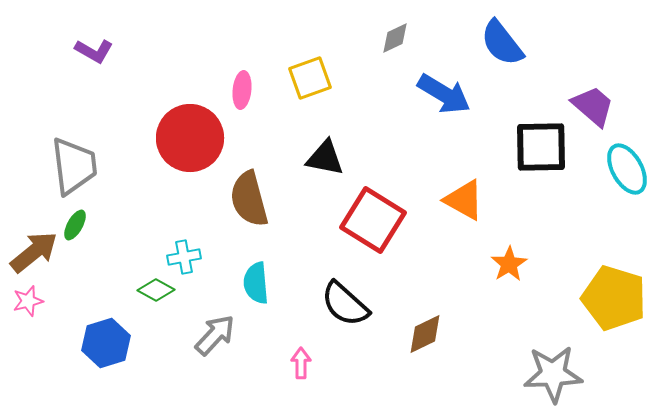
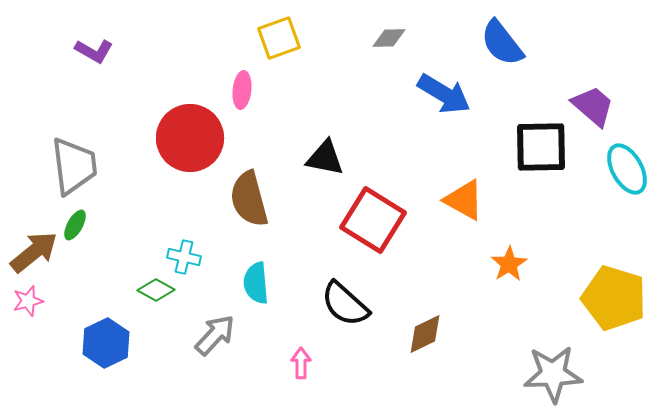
gray diamond: moved 6 px left; rotated 24 degrees clockwise
yellow square: moved 31 px left, 40 px up
cyan cross: rotated 24 degrees clockwise
blue hexagon: rotated 9 degrees counterclockwise
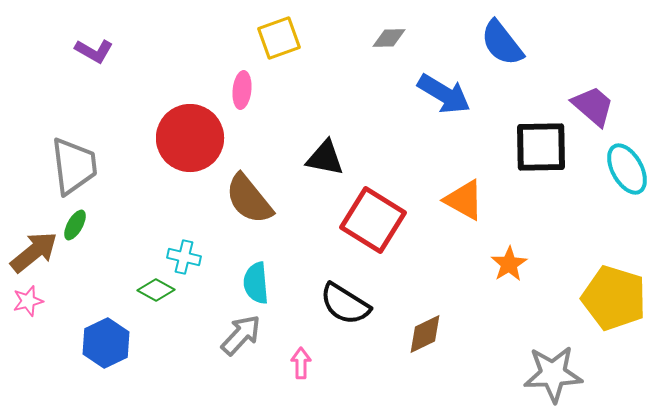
brown semicircle: rotated 24 degrees counterclockwise
black semicircle: rotated 10 degrees counterclockwise
gray arrow: moved 26 px right
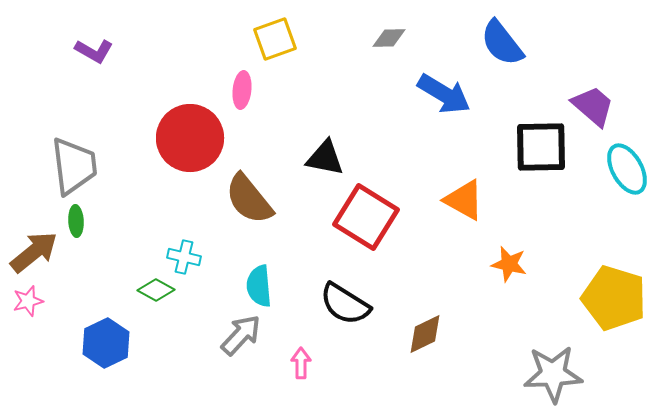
yellow square: moved 4 px left, 1 px down
red square: moved 7 px left, 3 px up
green ellipse: moved 1 px right, 4 px up; rotated 32 degrees counterclockwise
orange star: rotated 27 degrees counterclockwise
cyan semicircle: moved 3 px right, 3 px down
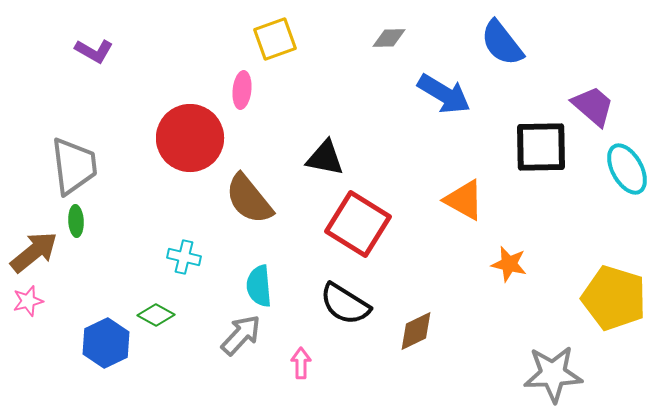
red square: moved 8 px left, 7 px down
green diamond: moved 25 px down
brown diamond: moved 9 px left, 3 px up
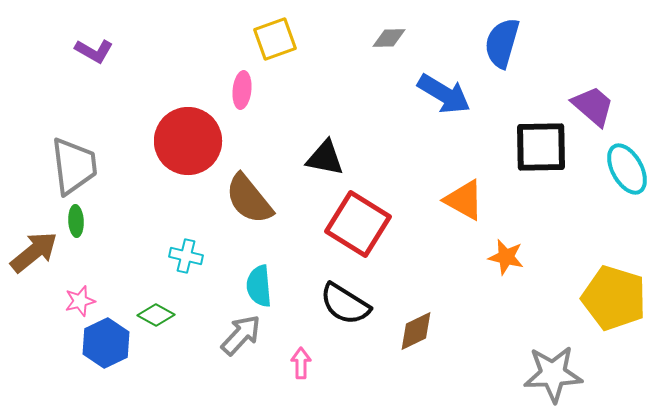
blue semicircle: rotated 54 degrees clockwise
red circle: moved 2 px left, 3 px down
cyan cross: moved 2 px right, 1 px up
orange star: moved 3 px left, 7 px up
pink star: moved 52 px right
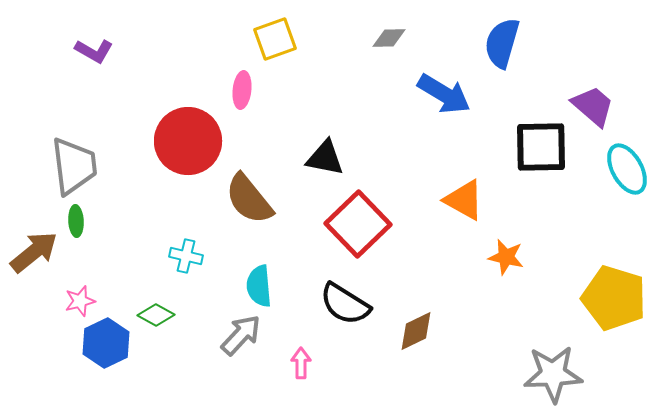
red square: rotated 14 degrees clockwise
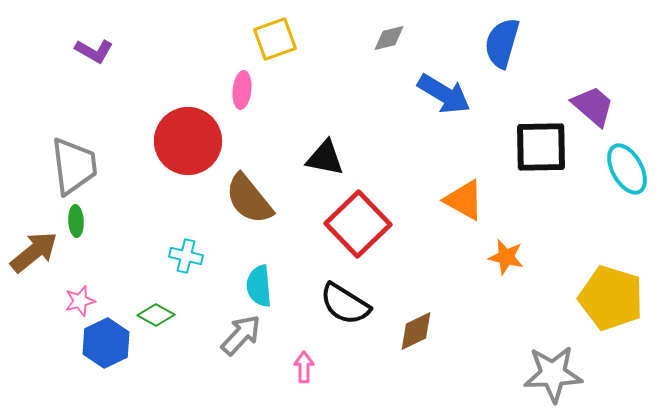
gray diamond: rotated 12 degrees counterclockwise
yellow pentagon: moved 3 px left
pink arrow: moved 3 px right, 4 px down
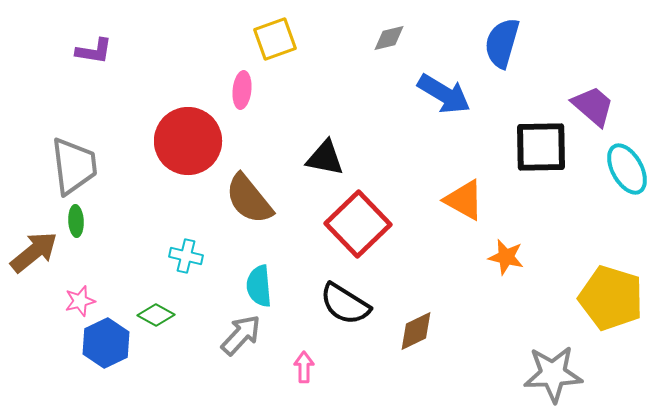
purple L-shape: rotated 21 degrees counterclockwise
